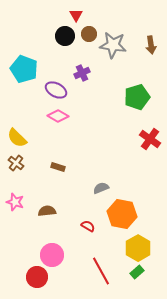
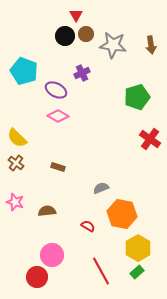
brown circle: moved 3 px left
cyan pentagon: moved 2 px down
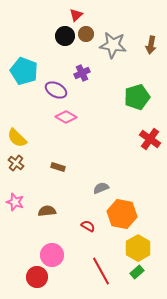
red triangle: rotated 16 degrees clockwise
brown arrow: rotated 18 degrees clockwise
pink diamond: moved 8 px right, 1 px down
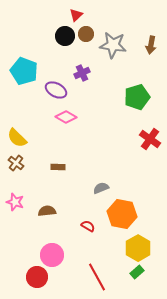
brown rectangle: rotated 16 degrees counterclockwise
red line: moved 4 px left, 6 px down
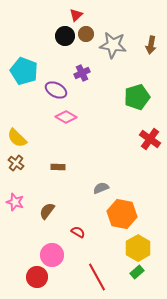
brown semicircle: rotated 48 degrees counterclockwise
red semicircle: moved 10 px left, 6 px down
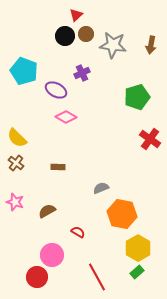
brown semicircle: rotated 24 degrees clockwise
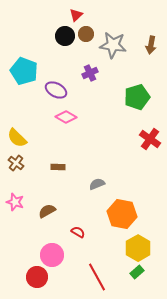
purple cross: moved 8 px right
gray semicircle: moved 4 px left, 4 px up
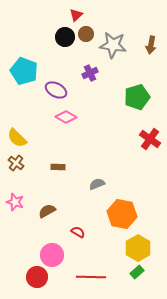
black circle: moved 1 px down
red line: moved 6 px left; rotated 60 degrees counterclockwise
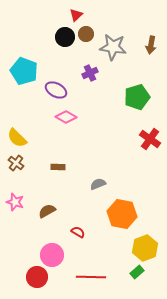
gray star: moved 2 px down
gray semicircle: moved 1 px right
yellow hexagon: moved 7 px right; rotated 10 degrees clockwise
